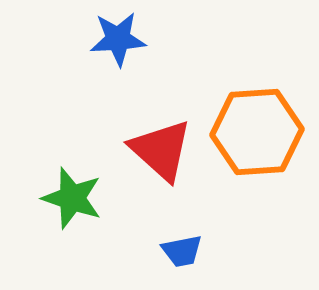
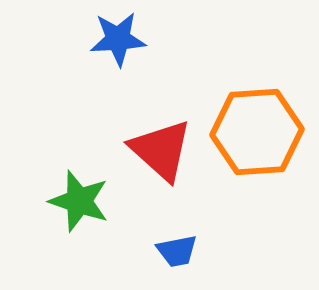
green star: moved 7 px right, 3 px down
blue trapezoid: moved 5 px left
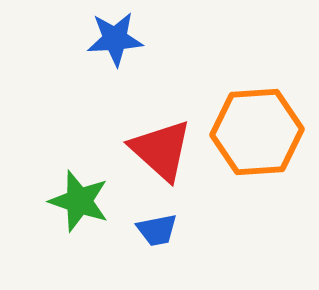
blue star: moved 3 px left
blue trapezoid: moved 20 px left, 21 px up
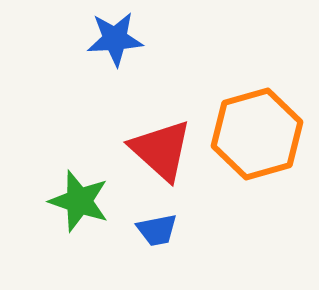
orange hexagon: moved 2 px down; rotated 12 degrees counterclockwise
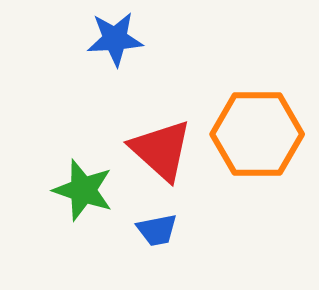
orange hexagon: rotated 16 degrees clockwise
green star: moved 4 px right, 11 px up
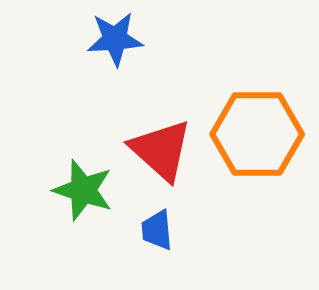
blue trapezoid: rotated 96 degrees clockwise
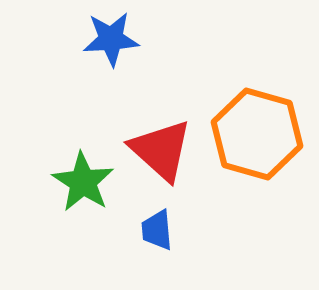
blue star: moved 4 px left
orange hexagon: rotated 16 degrees clockwise
green star: moved 8 px up; rotated 14 degrees clockwise
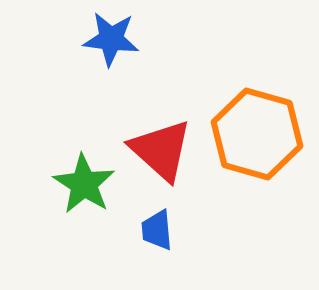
blue star: rotated 10 degrees clockwise
green star: moved 1 px right, 2 px down
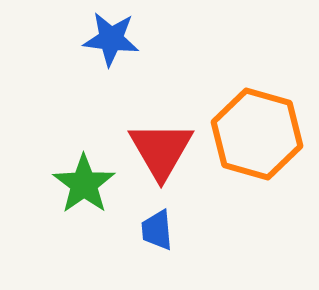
red triangle: rotated 18 degrees clockwise
green star: rotated 4 degrees clockwise
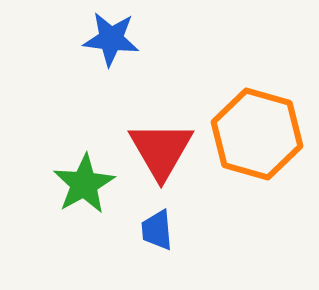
green star: rotated 6 degrees clockwise
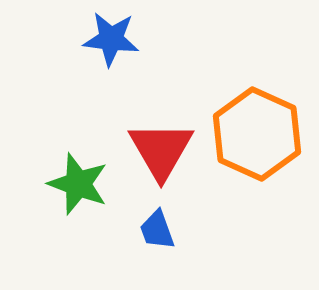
orange hexagon: rotated 8 degrees clockwise
green star: moved 6 px left; rotated 22 degrees counterclockwise
blue trapezoid: rotated 15 degrees counterclockwise
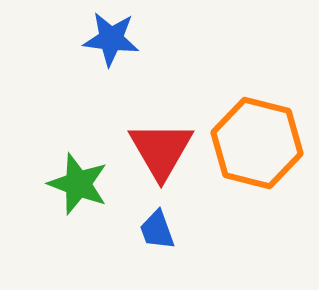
orange hexagon: moved 9 px down; rotated 10 degrees counterclockwise
